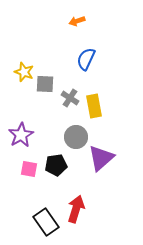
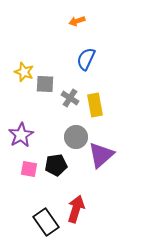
yellow rectangle: moved 1 px right, 1 px up
purple triangle: moved 3 px up
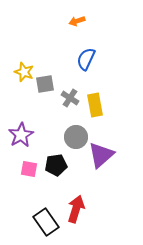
gray square: rotated 12 degrees counterclockwise
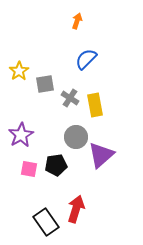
orange arrow: rotated 126 degrees clockwise
blue semicircle: rotated 20 degrees clockwise
yellow star: moved 5 px left, 1 px up; rotated 18 degrees clockwise
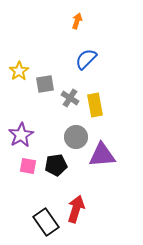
purple triangle: moved 1 px right; rotated 36 degrees clockwise
pink square: moved 1 px left, 3 px up
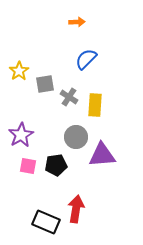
orange arrow: moved 1 px down; rotated 70 degrees clockwise
gray cross: moved 1 px left, 1 px up
yellow rectangle: rotated 15 degrees clockwise
red arrow: rotated 8 degrees counterclockwise
black rectangle: rotated 32 degrees counterclockwise
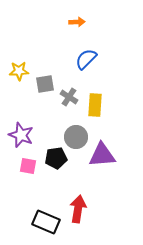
yellow star: rotated 30 degrees clockwise
purple star: rotated 20 degrees counterclockwise
black pentagon: moved 7 px up
red arrow: moved 2 px right
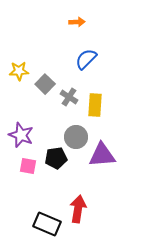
gray square: rotated 36 degrees counterclockwise
black rectangle: moved 1 px right, 2 px down
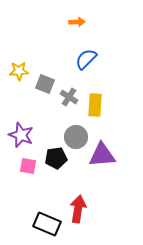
gray square: rotated 24 degrees counterclockwise
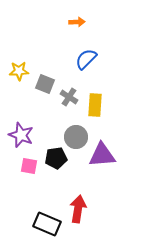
pink square: moved 1 px right
